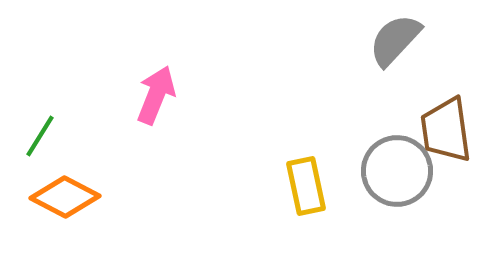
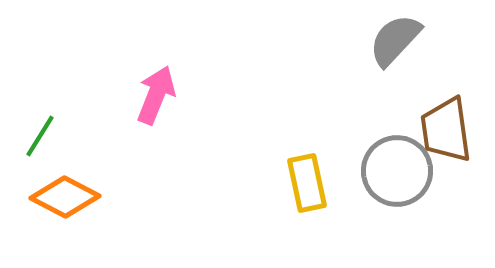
yellow rectangle: moved 1 px right, 3 px up
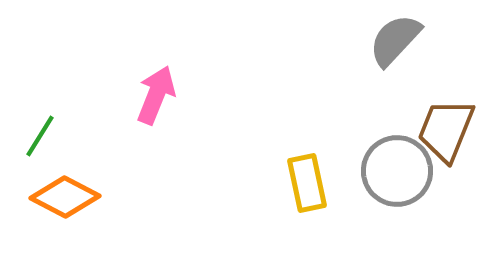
brown trapezoid: rotated 30 degrees clockwise
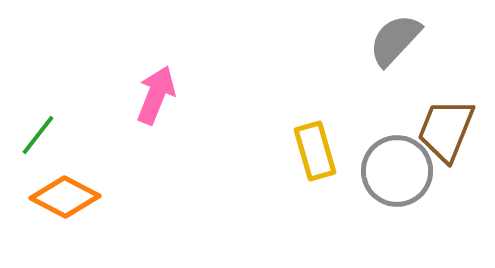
green line: moved 2 px left, 1 px up; rotated 6 degrees clockwise
yellow rectangle: moved 8 px right, 32 px up; rotated 4 degrees counterclockwise
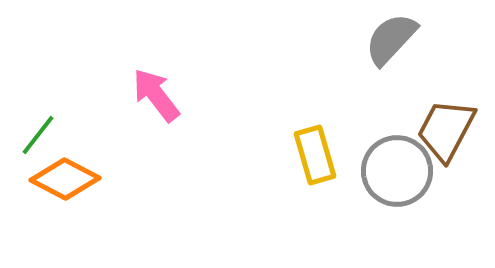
gray semicircle: moved 4 px left, 1 px up
pink arrow: rotated 60 degrees counterclockwise
brown trapezoid: rotated 6 degrees clockwise
yellow rectangle: moved 4 px down
orange diamond: moved 18 px up
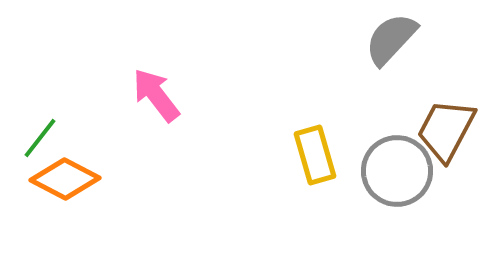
green line: moved 2 px right, 3 px down
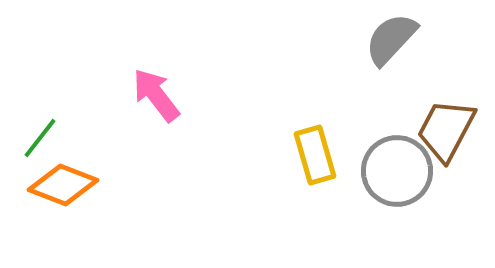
orange diamond: moved 2 px left, 6 px down; rotated 6 degrees counterclockwise
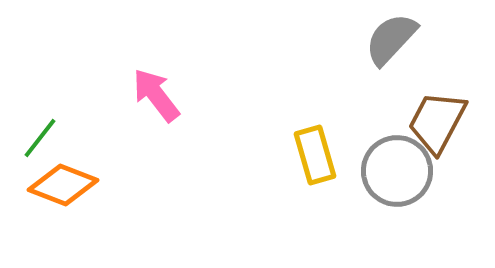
brown trapezoid: moved 9 px left, 8 px up
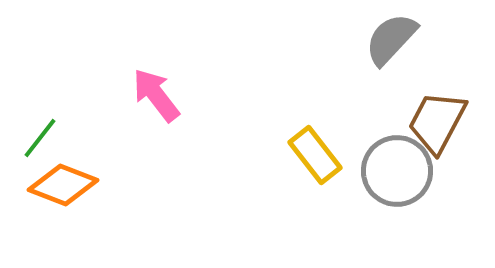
yellow rectangle: rotated 22 degrees counterclockwise
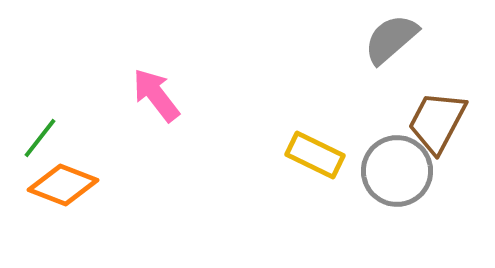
gray semicircle: rotated 6 degrees clockwise
yellow rectangle: rotated 26 degrees counterclockwise
